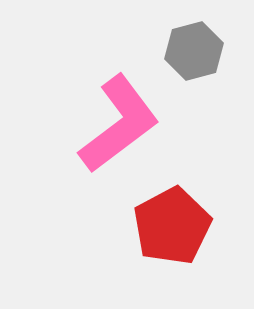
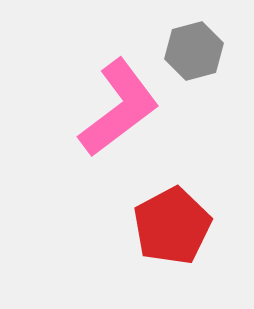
pink L-shape: moved 16 px up
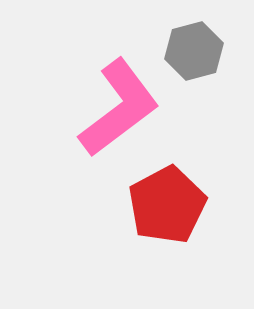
red pentagon: moved 5 px left, 21 px up
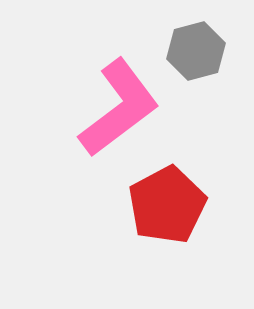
gray hexagon: moved 2 px right
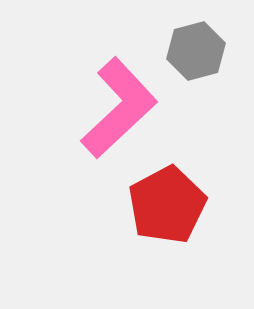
pink L-shape: rotated 6 degrees counterclockwise
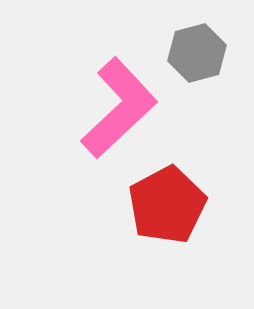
gray hexagon: moved 1 px right, 2 px down
